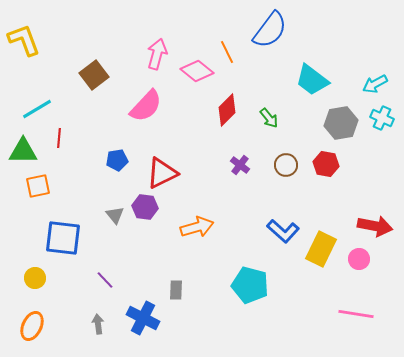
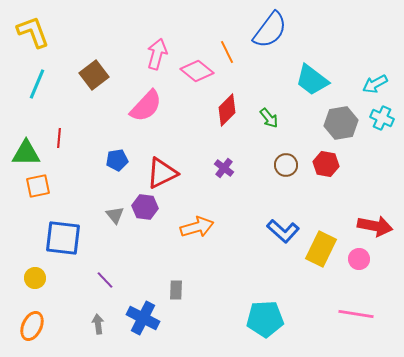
yellow L-shape: moved 9 px right, 8 px up
cyan line: moved 25 px up; rotated 36 degrees counterclockwise
green triangle: moved 3 px right, 2 px down
purple cross: moved 16 px left, 3 px down
cyan pentagon: moved 15 px right, 34 px down; rotated 18 degrees counterclockwise
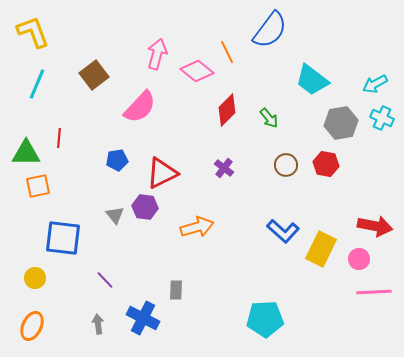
pink semicircle: moved 6 px left, 1 px down
pink line: moved 18 px right, 22 px up; rotated 12 degrees counterclockwise
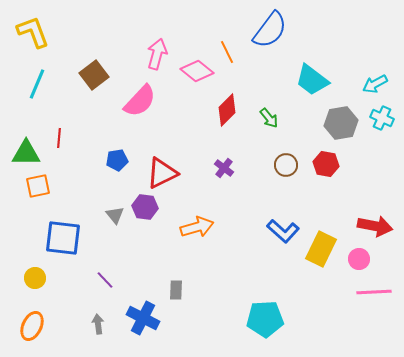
pink semicircle: moved 6 px up
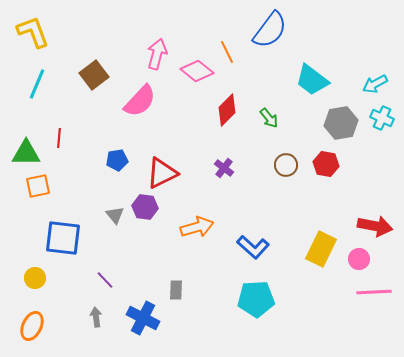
blue L-shape: moved 30 px left, 16 px down
cyan pentagon: moved 9 px left, 20 px up
gray arrow: moved 2 px left, 7 px up
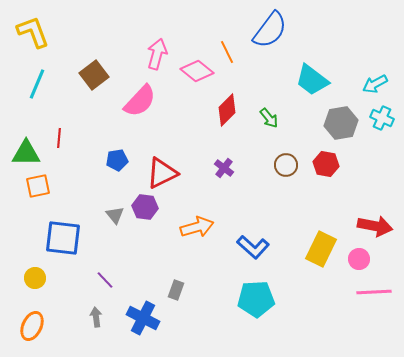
gray rectangle: rotated 18 degrees clockwise
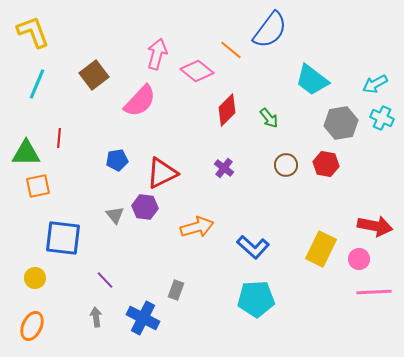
orange line: moved 4 px right, 2 px up; rotated 25 degrees counterclockwise
